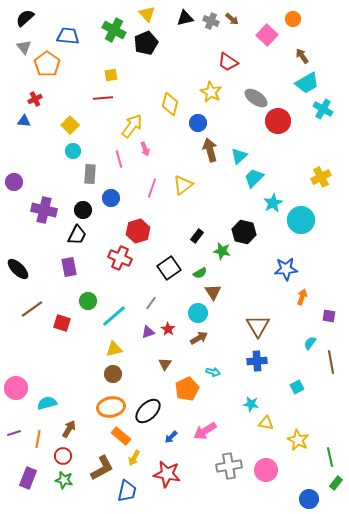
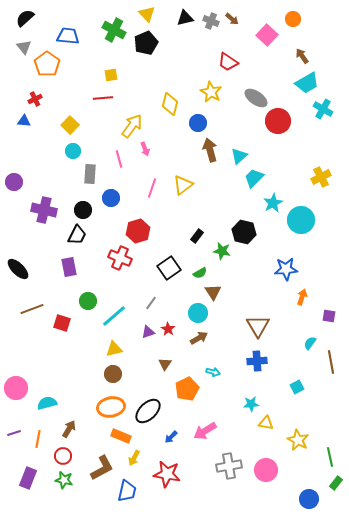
brown line at (32, 309): rotated 15 degrees clockwise
cyan star at (251, 404): rotated 14 degrees counterclockwise
orange rectangle at (121, 436): rotated 18 degrees counterclockwise
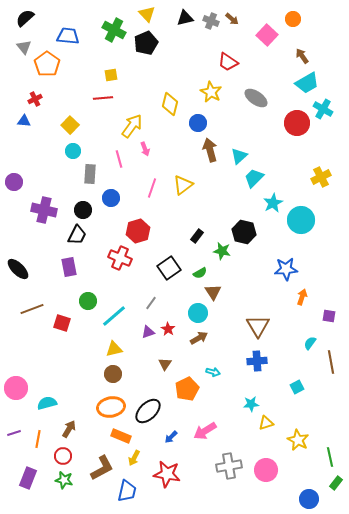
red circle at (278, 121): moved 19 px right, 2 px down
yellow triangle at (266, 423): rotated 28 degrees counterclockwise
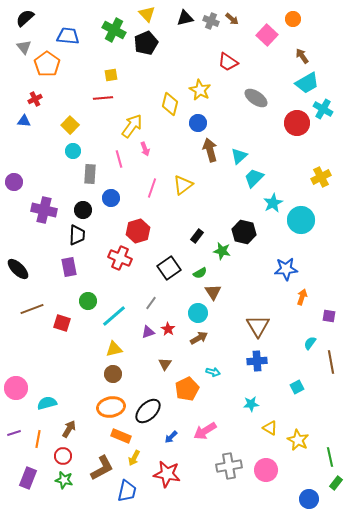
yellow star at (211, 92): moved 11 px left, 2 px up
black trapezoid at (77, 235): rotated 25 degrees counterclockwise
yellow triangle at (266, 423): moved 4 px right, 5 px down; rotated 49 degrees clockwise
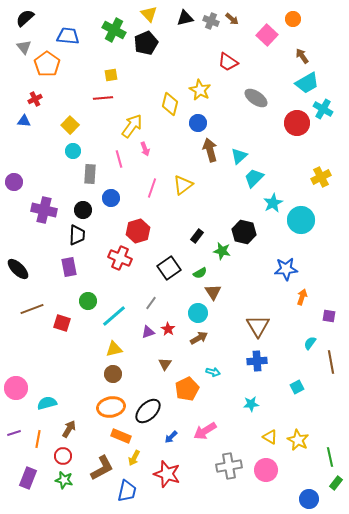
yellow triangle at (147, 14): moved 2 px right
yellow triangle at (270, 428): moved 9 px down
red star at (167, 474): rotated 8 degrees clockwise
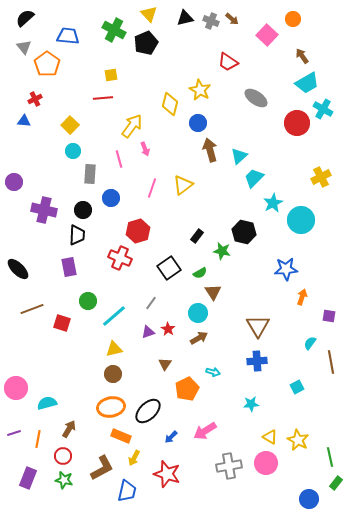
pink circle at (266, 470): moved 7 px up
